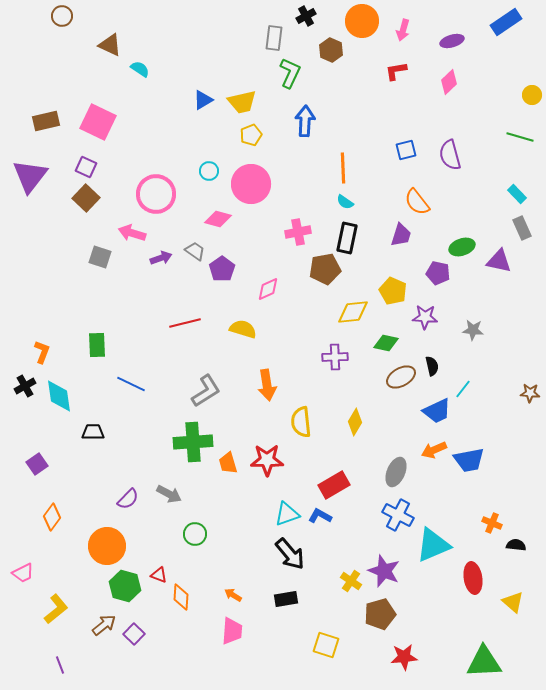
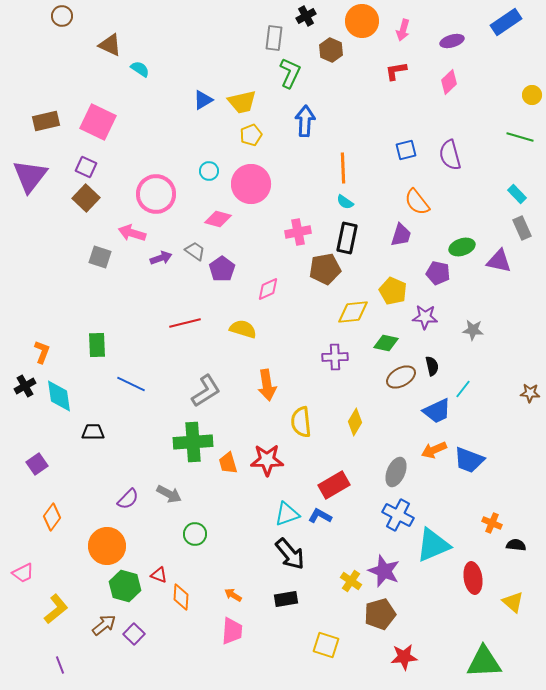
blue trapezoid at (469, 460): rotated 32 degrees clockwise
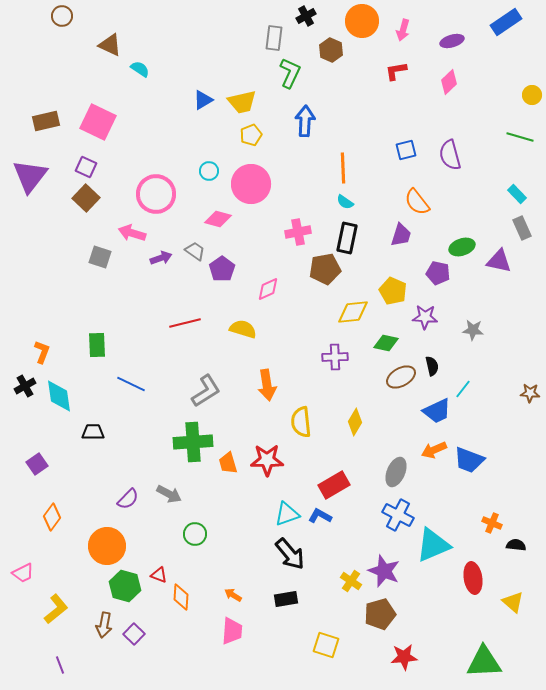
brown arrow at (104, 625): rotated 140 degrees clockwise
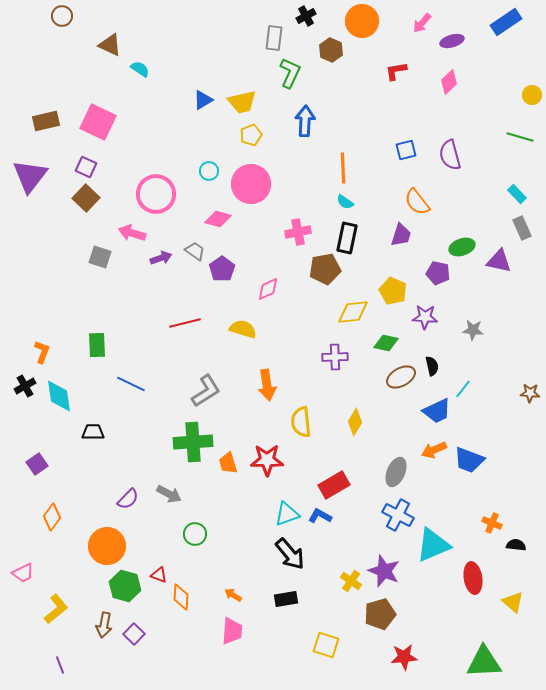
pink arrow at (403, 30): moved 19 px right, 7 px up; rotated 25 degrees clockwise
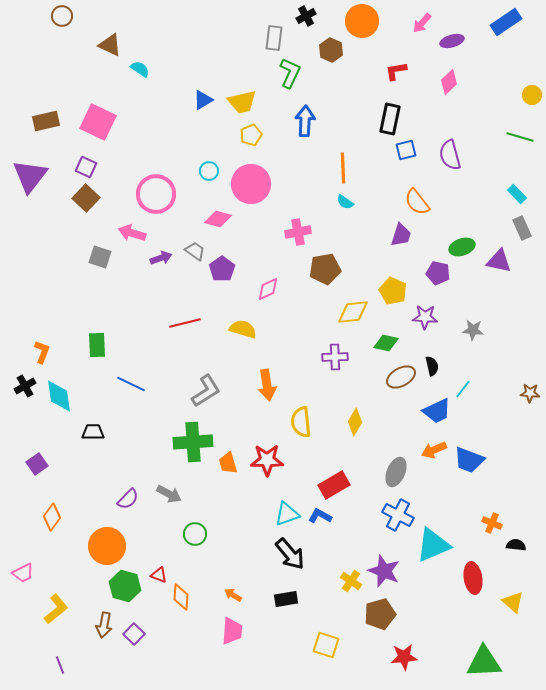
black rectangle at (347, 238): moved 43 px right, 119 px up
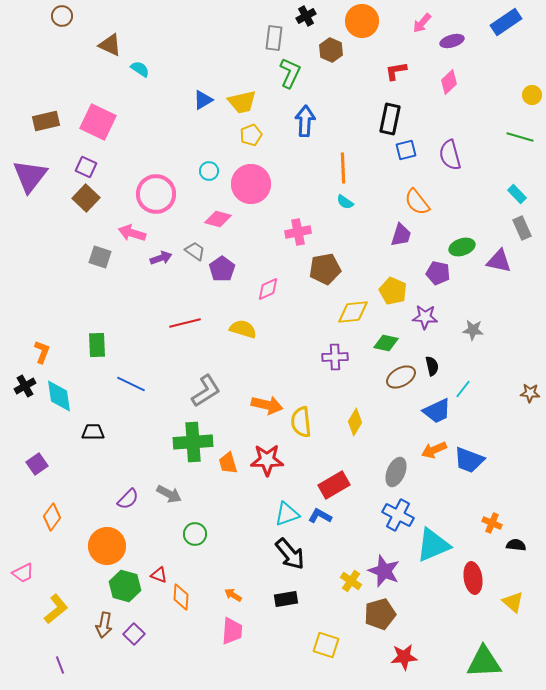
orange arrow at (267, 385): moved 20 px down; rotated 68 degrees counterclockwise
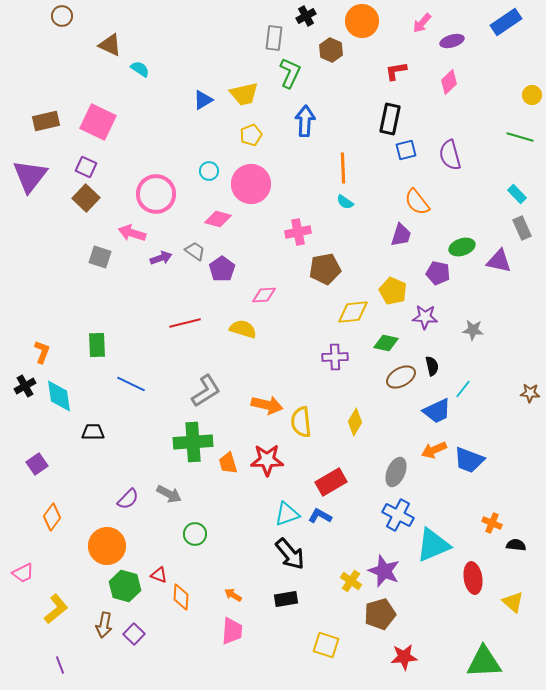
yellow trapezoid at (242, 102): moved 2 px right, 8 px up
pink diamond at (268, 289): moved 4 px left, 6 px down; rotated 20 degrees clockwise
red rectangle at (334, 485): moved 3 px left, 3 px up
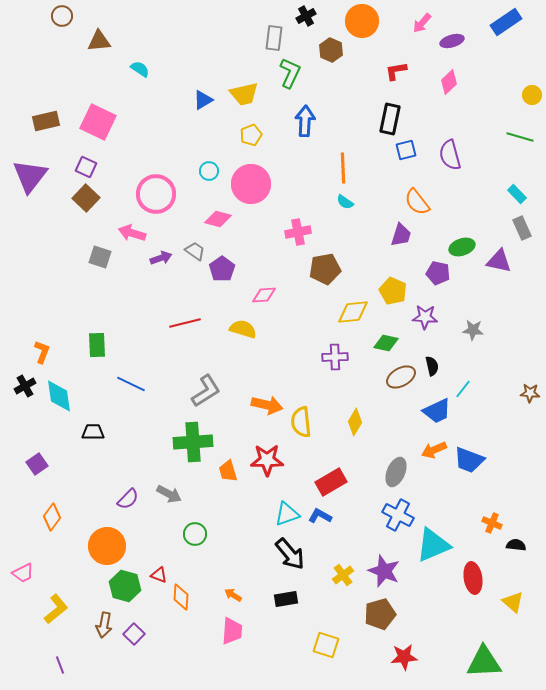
brown triangle at (110, 45): moved 11 px left, 4 px up; rotated 30 degrees counterclockwise
orange trapezoid at (228, 463): moved 8 px down
yellow cross at (351, 581): moved 8 px left, 6 px up; rotated 20 degrees clockwise
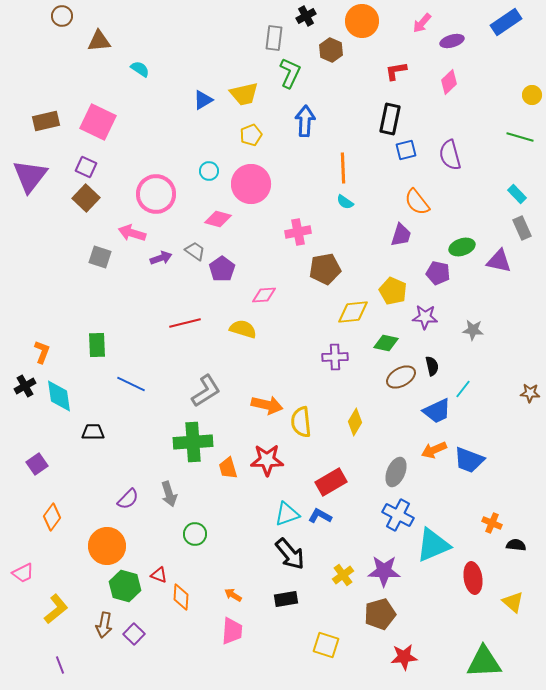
orange trapezoid at (228, 471): moved 3 px up
gray arrow at (169, 494): rotated 45 degrees clockwise
purple star at (384, 571): rotated 20 degrees counterclockwise
